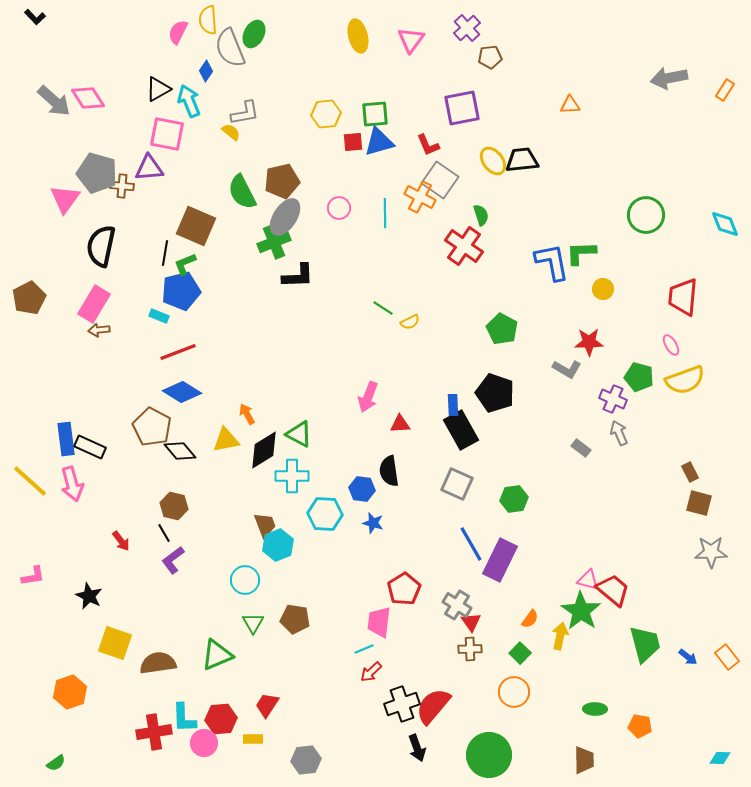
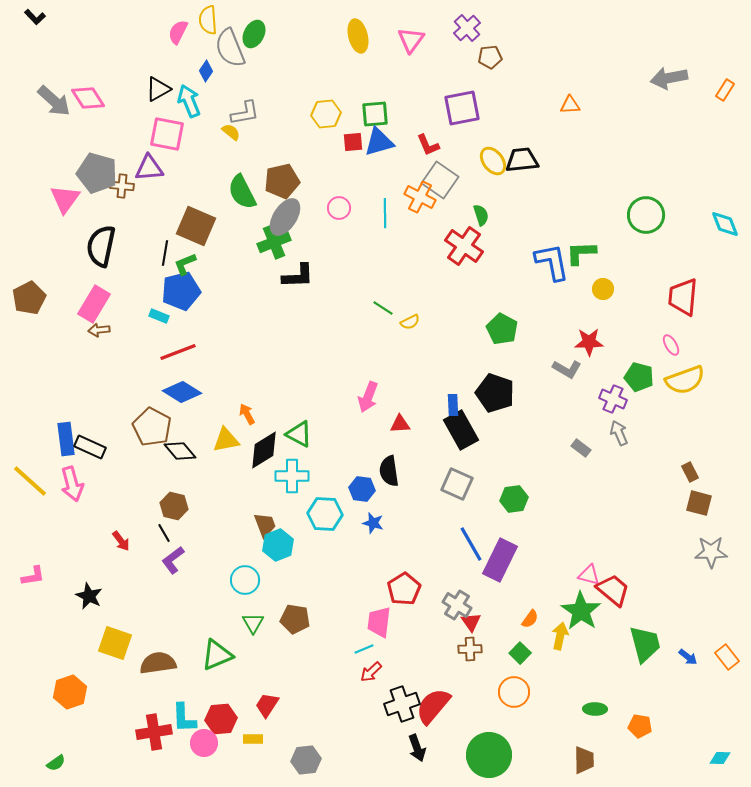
pink triangle at (588, 580): moved 1 px right, 5 px up
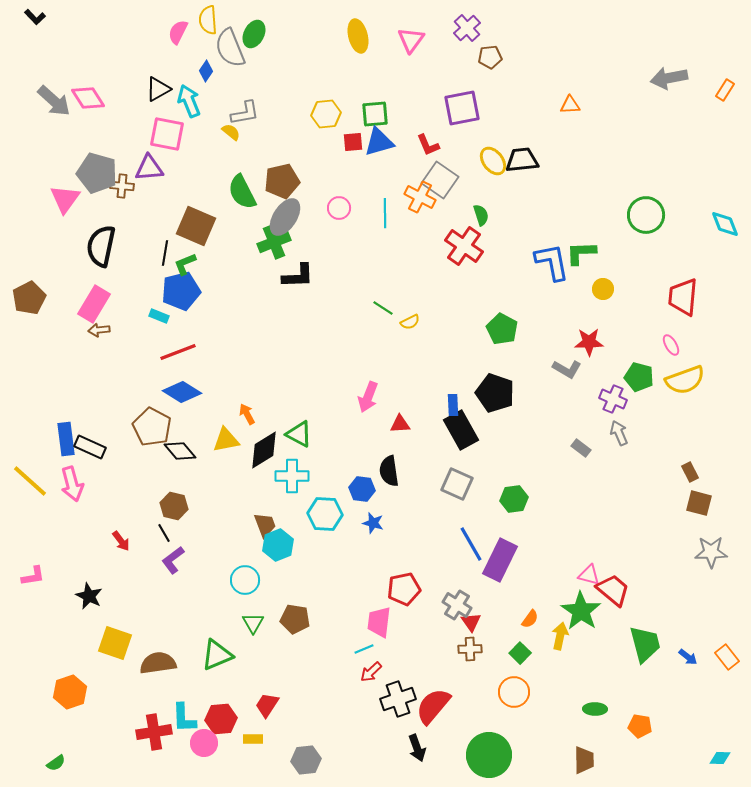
red pentagon at (404, 589): rotated 20 degrees clockwise
black cross at (402, 704): moved 4 px left, 5 px up
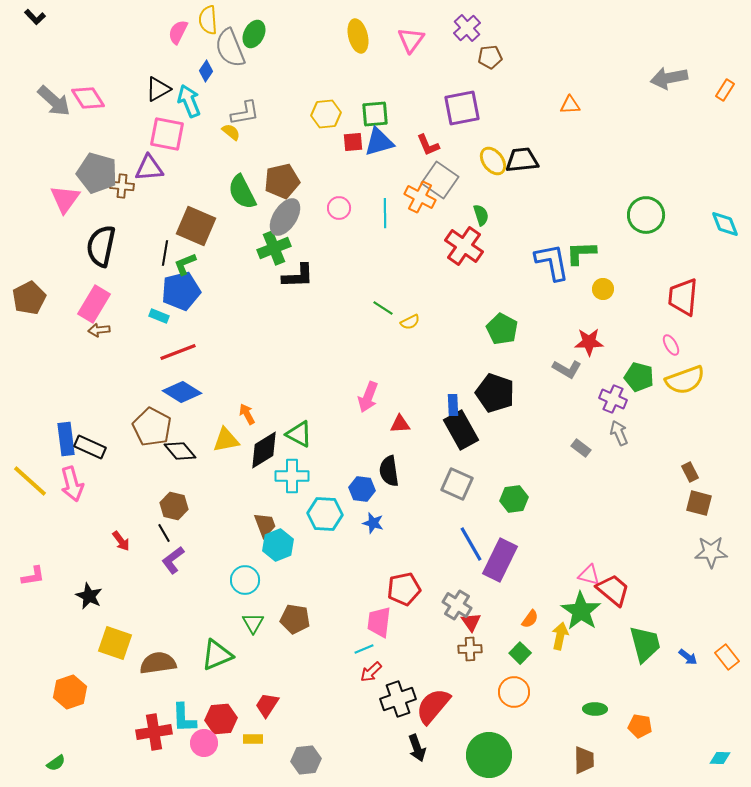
green cross at (274, 242): moved 6 px down
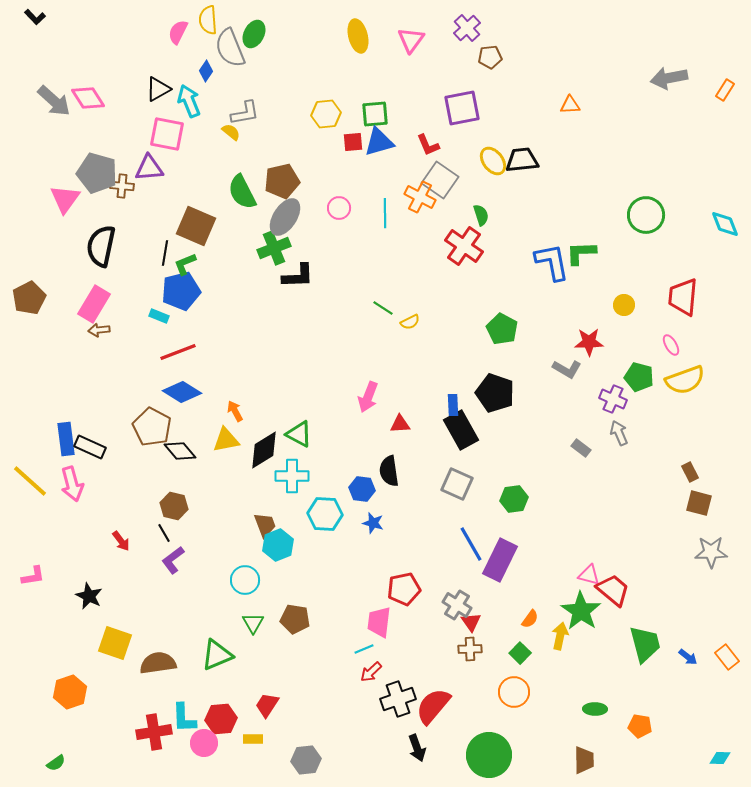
yellow circle at (603, 289): moved 21 px right, 16 px down
orange arrow at (247, 414): moved 12 px left, 3 px up
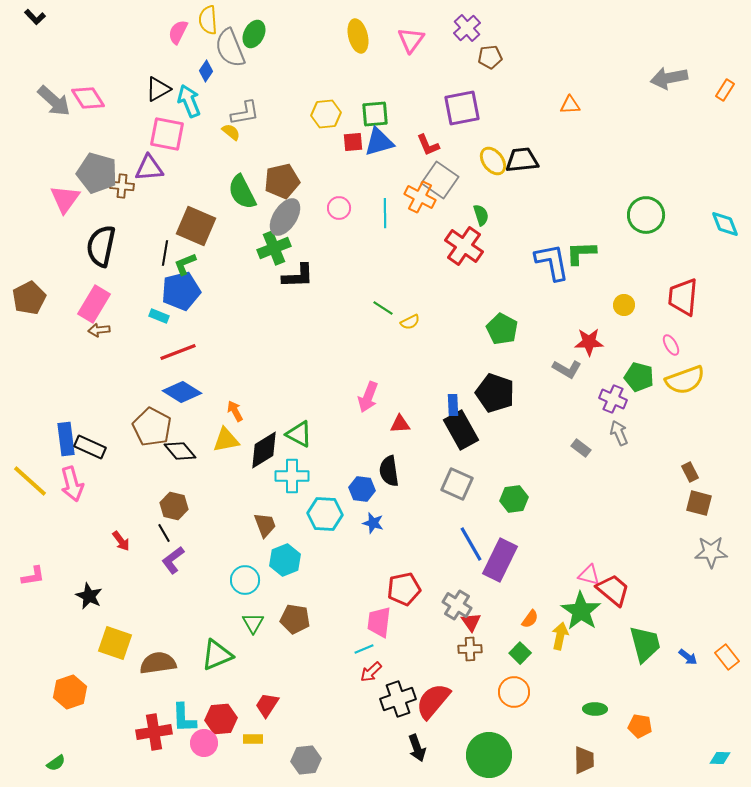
cyan hexagon at (278, 545): moved 7 px right, 15 px down
red semicircle at (433, 706): moved 5 px up
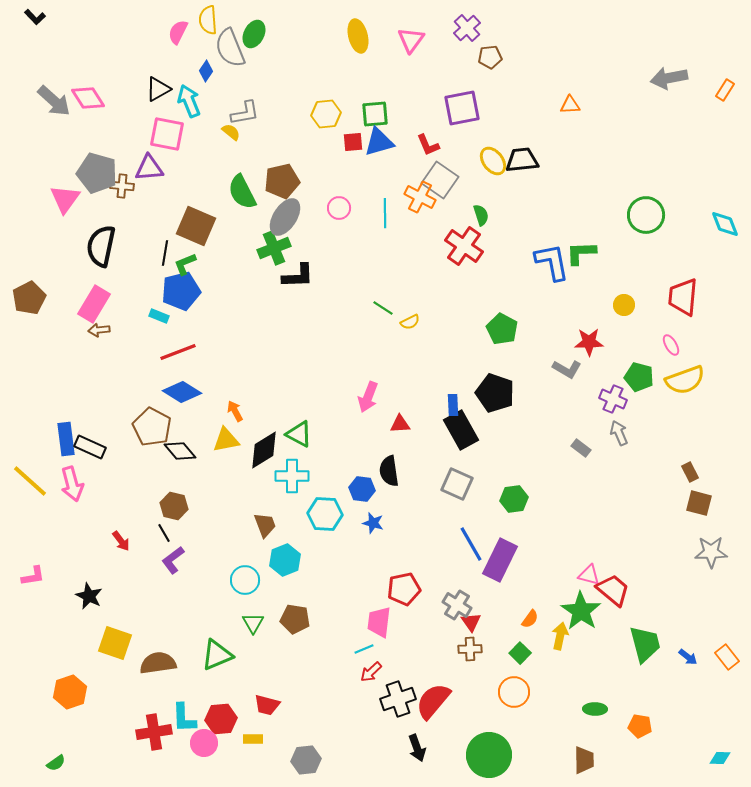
red trapezoid at (267, 705): rotated 108 degrees counterclockwise
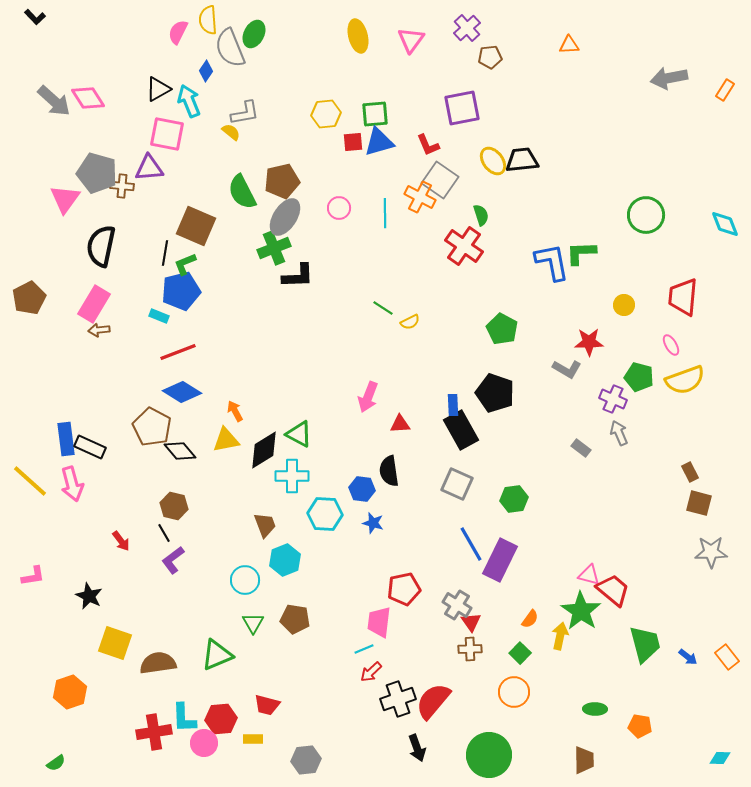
orange triangle at (570, 105): moved 1 px left, 60 px up
